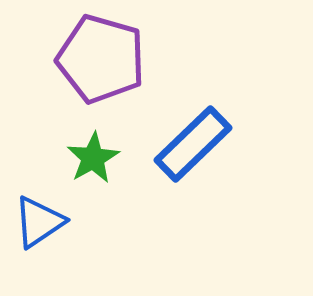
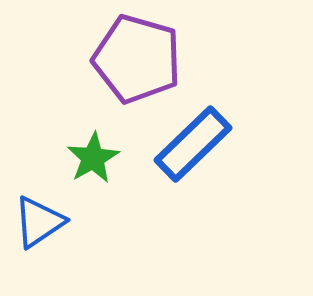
purple pentagon: moved 36 px right
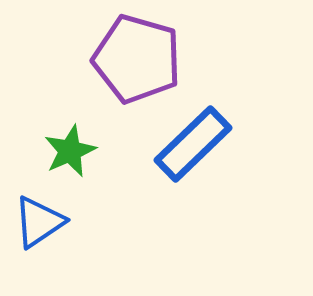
green star: moved 23 px left, 7 px up; rotated 6 degrees clockwise
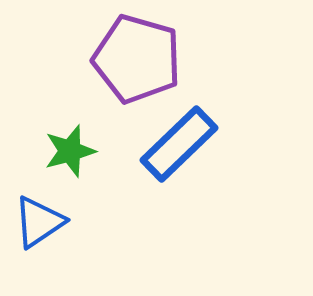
blue rectangle: moved 14 px left
green star: rotated 8 degrees clockwise
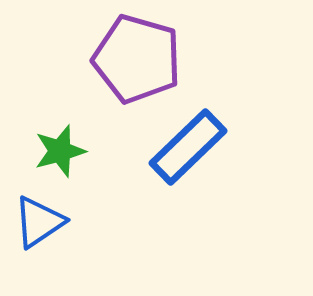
blue rectangle: moved 9 px right, 3 px down
green star: moved 10 px left
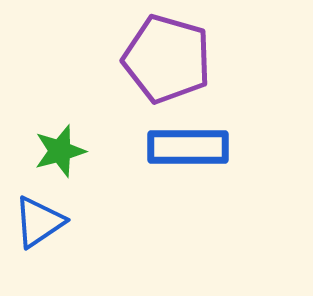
purple pentagon: moved 30 px right
blue rectangle: rotated 44 degrees clockwise
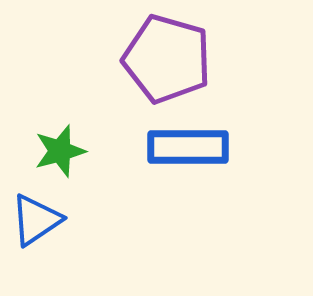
blue triangle: moved 3 px left, 2 px up
